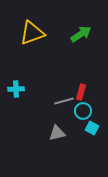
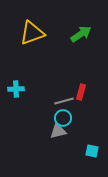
cyan circle: moved 20 px left, 7 px down
cyan square: moved 23 px down; rotated 16 degrees counterclockwise
gray triangle: moved 1 px right, 2 px up
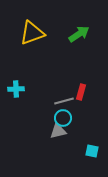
green arrow: moved 2 px left
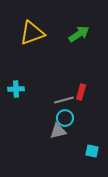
gray line: moved 1 px up
cyan circle: moved 2 px right
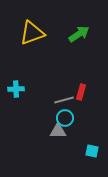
gray triangle: rotated 12 degrees clockwise
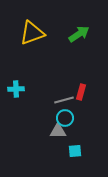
cyan square: moved 17 px left; rotated 16 degrees counterclockwise
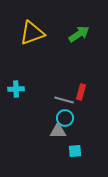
gray line: rotated 30 degrees clockwise
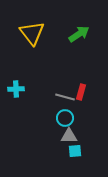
yellow triangle: rotated 48 degrees counterclockwise
gray line: moved 1 px right, 3 px up
gray triangle: moved 11 px right, 5 px down
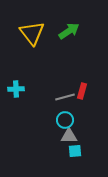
green arrow: moved 10 px left, 3 px up
red rectangle: moved 1 px right, 1 px up
gray line: rotated 30 degrees counterclockwise
cyan circle: moved 2 px down
